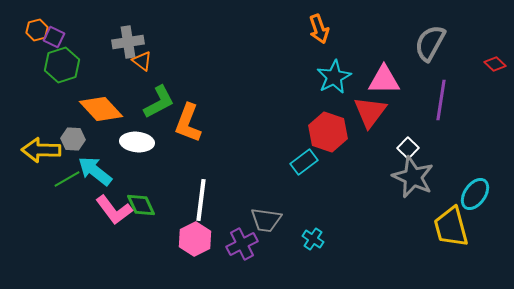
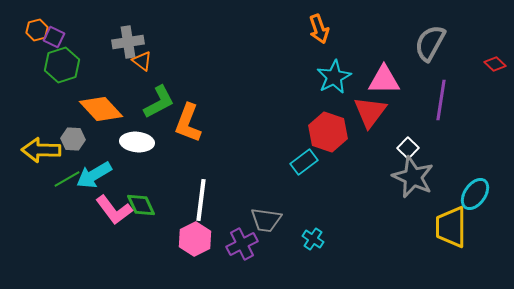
cyan arrow: moved 1 px left, 4 px down; rotated 69 degrees counterclockwise
yellow trapezoid: rotated 15 degrees clockwise
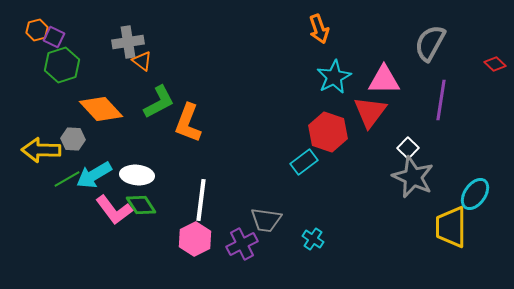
white ellipse: moved 33 px down
green diamond: rotated 8 degrees counterclockwise
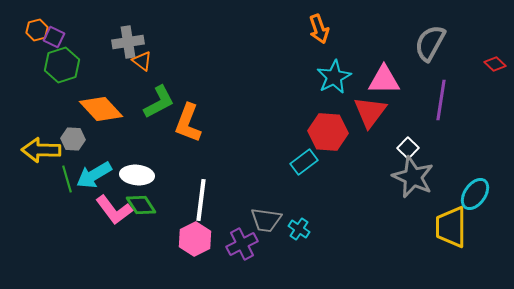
red hexagon: rotated 15 degrees counterclockwise
green line: rotated 76 degrees counterclockwise
cyan cross: moved 14 px left, 10 px up
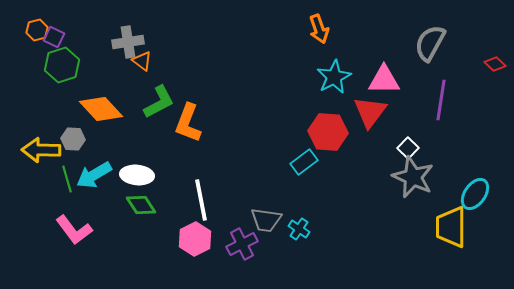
white line: rotated 18 degrees counterclockwise
pink L-shape: moved 40 px left, 20 px down
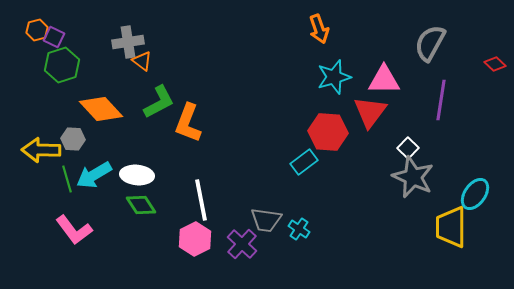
cyan star: rotated 12 degrees clockwise
purple cross: rotated 20 degrees counterclockwise
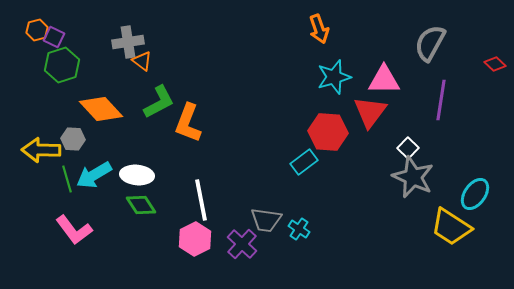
yellow trapezoid: rotated 57 degrees counterclockwise
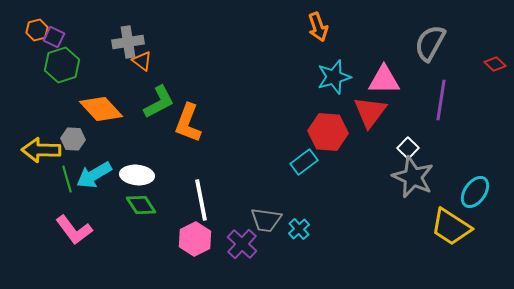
orange arrow: moved 1 px left, 2 px up
cyan ellipse: moved 2 px up
cyan cross: rotated 15 degrees clockwise
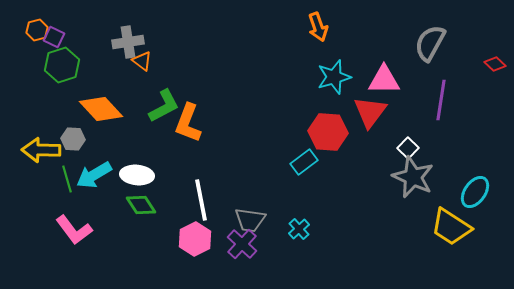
green L-shape: moved 5 px right, 4 px down
gray trapezoid: moved 16 px left
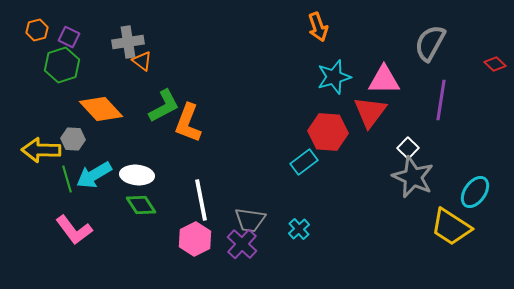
purple square: moved 15 px right
